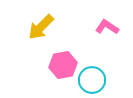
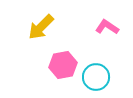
cyan circle: moved 4 px right, 3 px up
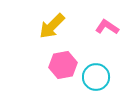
yellow arrow: moved 11 px right, 1 px up
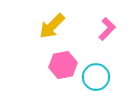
pink L-shape: moved 2 px down; rotated 100 degrees clockwise
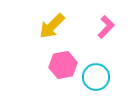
pink L-shape: moved 1 px left, 2 px up
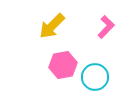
cyan circle: moved 1 px left
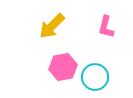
pink L-shape: rotated 150 degrees clockwise
pink hexagon: moved 2 px down
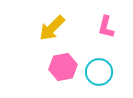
yellow arrow: moved 2 px down
cyan circle: moved 4 px right, 5 px up
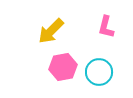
yellow arrow: moved 1 px left, 3 px down
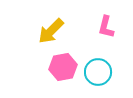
cyan circle: moved 1 px left
